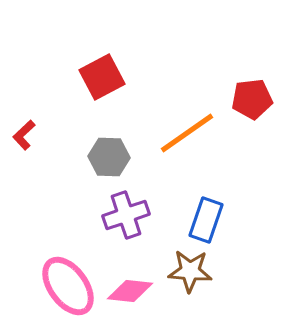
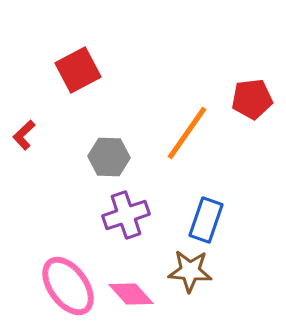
red square: moved 24 px left, 7 px up
orange line: rotated 20 degrees counterclockwise
pink diamond: moved 1 px right, 3 px down; rotated 42 degrees clockwise
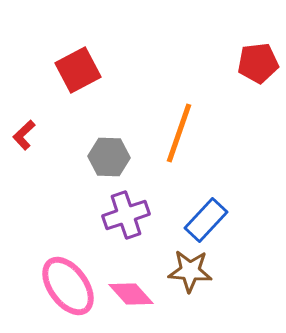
red pentagon: moved 6 px right, 36 px up
orange line: moved 8 px left; rotated 16 degrees counterclockwise
blue rectangle: rotated 24 degrees clockwise
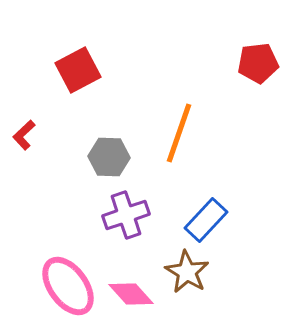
brown star: moved 3 px left, 1 px down; rotated 27 degrees clockwise
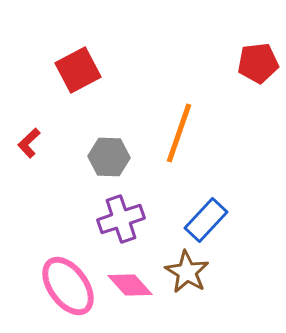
red L-shape: moved 5 px right, 8 px down
purple cross: moved 5 px left, 4 px down
pink diamond: moved 1 px left, 9 px up
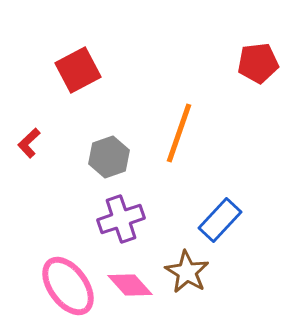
gray hexagon: rotated 21 degrees counterclockwise
blue rectangle: moved 14 px right
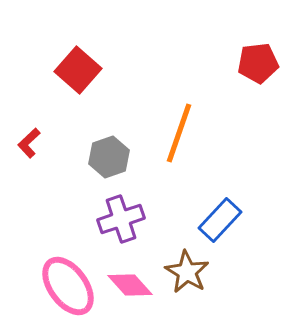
red square: rotated 21 degrees counterclockwise
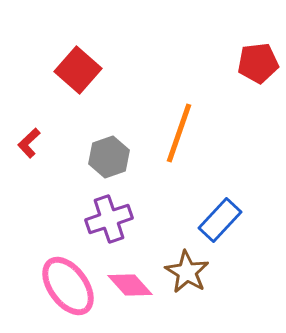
purple cross: moved 12 px left
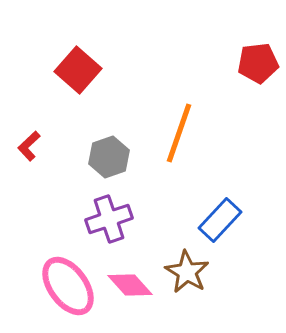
red L-shape: moved 3 px down
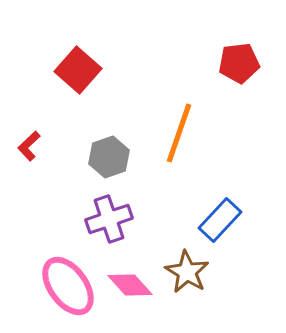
red pentagon: moved 19 px left
